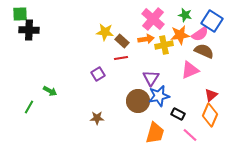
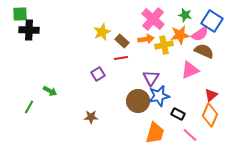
yellow star: moved 3 px left; rotated 30 degrees counterclockwise
brown star: moved 6 px left, 1 px up
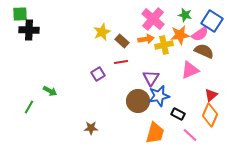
red line: moved 4 px down
brown star: moved 11 px down
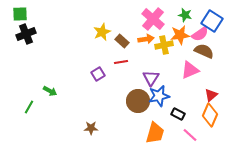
black cross: moved 3 px left, 4 px down; rotated 24 degrees counterclockwise
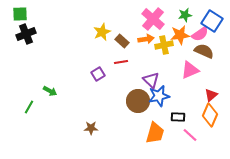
green star: rotated 24 degrees counterclockwise
purple triangle: moved 2 px down; rotated 18 degrees counterclockwise
black rectangle: moved 3 px down; rotated 24 degrees counterclockwise
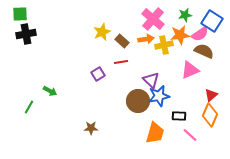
black cross: rotated 12 degrees clockwise
black rectangle: moved 1 px right, 1 px up
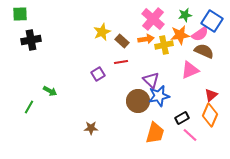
black cross: moved 5 px right, 6 px down
black rectangle: moved 3 px right, 2 px down; rotated 32 degrees counterclockwise
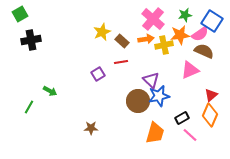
green square: rotated 28 degrees counterclockwise
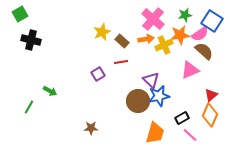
black cross: rotated 24 degrees clockwise
yellow cross: rotated 12 degrees counterclockwise
brown semicircle: rotated 18 degrees clockwise
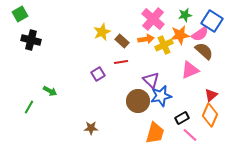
blue star: moved 2 px right
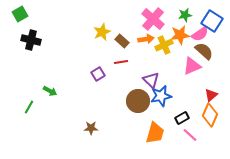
pink triangle: moved 2 px right, 4 px up
